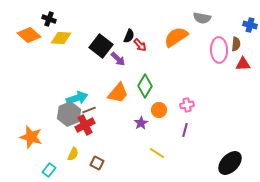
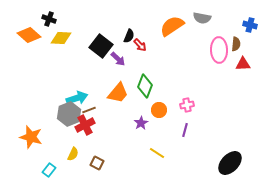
orange semicircle: moved 4 px left, 11 px up
green diamond: rotated 10 degrees counterclockwise
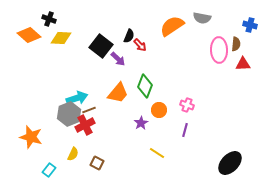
pink cross: rotated 32 degrees clockwise
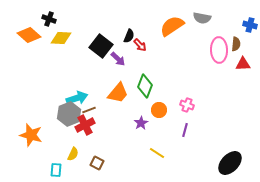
orange star: moved 2 px up
cyan rectangle: moved 7 px right; rotated 32 degrees counterclockwise
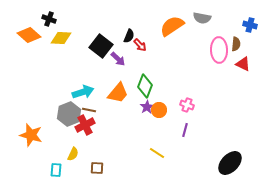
red triangle: rotated 28 degrees clockwise
cyan arrow: moved 6 px right, 6 px up
brown line: rotated 32 degrees clockwise
purple star: moved 6 px right, 16 px up
brown square: moved 5 px down; rotated 24 degrees counterclockwise
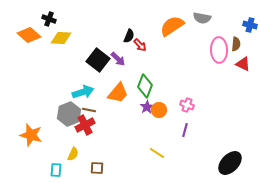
black square: moved 3 px left, 14 px down
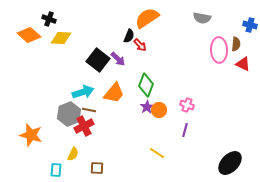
orange semicircle: moved 25 px left, 8 px up
green diamond: moved 1 px right, 1 px up
orange trapezoid: moved 4 px left
red cross: moved 1 px left, 1 px down
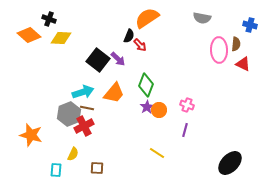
brown line: moved 2 px left, 2 px up
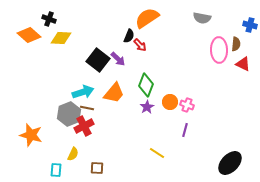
orange circle: moved 11 px right, 8 px up
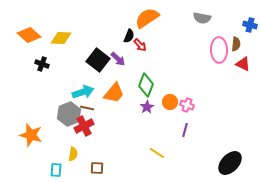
black cross: moved 7 px left, 45 px down
yellow semicircle: rotated 16 degrees counterclockwise
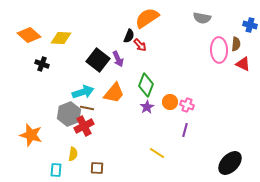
purple arrow: rotated 21 degrees clockwise
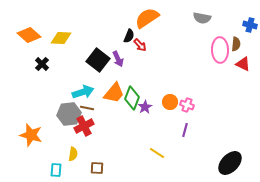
pink ellipse: moved 1 px right
black cross: rotated 24 degrees clockwise
green diamond: moved 14 px left, 13 px down
purple star: moved 2 px left
gray hexagon: rotated 15 degrees clockwise
